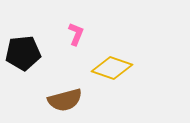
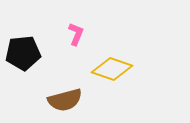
yellow diamond: moved 1 px down
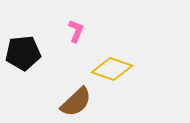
pink L-shape: moved 3 px up
brown semicircle: moved 11 px right, 2 px down; rotated 28 degrees counterclockwise
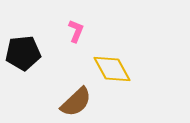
yellow diamond: rotated 42 degrees clockwise
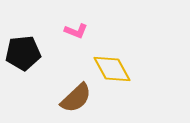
pink L-shape: rotated 90 degrees clockwise
brown semicircle: moved 4 px up
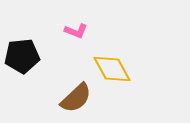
black pentagon: moved 1 px left, 3 px down
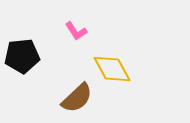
pink L-shape: rotated 35 degrees clockwise
brown semicircle: moved 1 px right
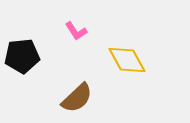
yellow diamond: moved 15 px right, 9 px up
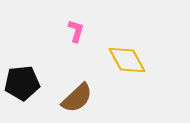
pink L-shape: rotated 130 degrees counterclockwise
black pentagon: moved 27 px down
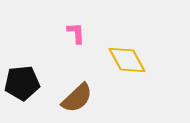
pink L-shape: moved 2 px down; rotated 20 degrees counterclockwise
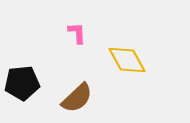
pink L-shape: moved 1 px right
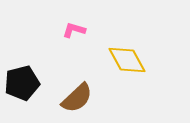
pink L-shape: moved 3 px left, 3 px up; rotated 70 degrees counterclockwise
black pentagon: rotated 8 degrees counterclockwise
